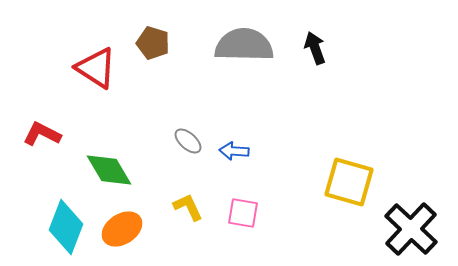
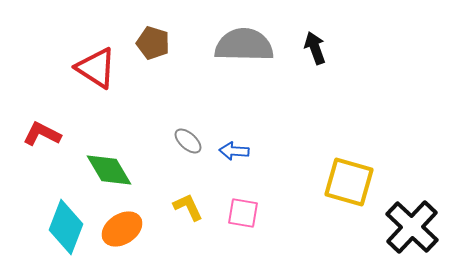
black cross: moved 1 px right, 2 px up
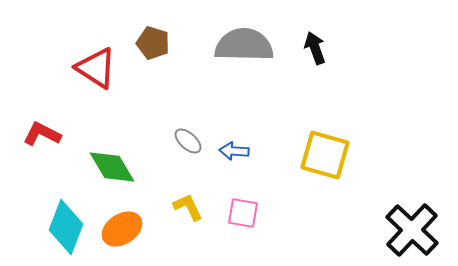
green diamond: moved 3 px right, 3 px up
yellow square: moved 24 px left, 27 px up
black cross: moved 3 px down
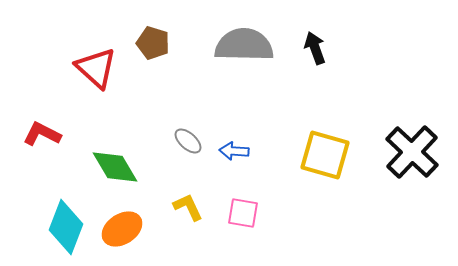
red triangle: rotated 9 degrees clockwise
green diamond: moved 3 px right
black cross: moved 78 px up
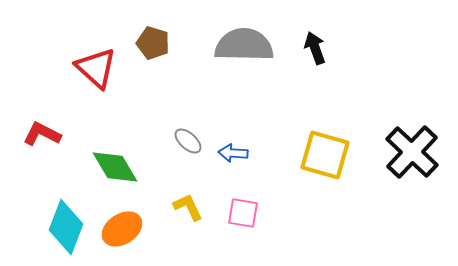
blue arrow: moved 1 px left, 2 px down
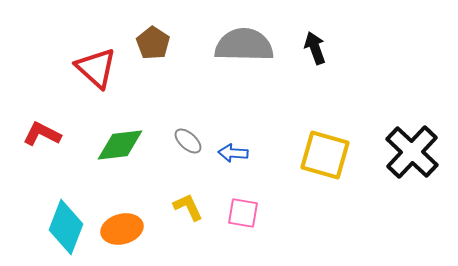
brown pentagon: rotated 16 degrees clockwise
green diamond: moved 5 px right, 22 px up; rotated 66 degrees counterclockwise
orange ellipse: rotated 18 degrees clockwise
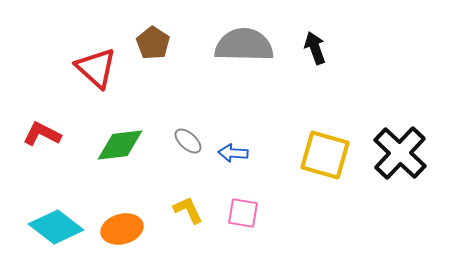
black cross: moved 12 px left, 1 px down
yellow L-shape: moved 3 px down
cyan diamond: moved 10 px left; rotated 74 degrees counterclockwise
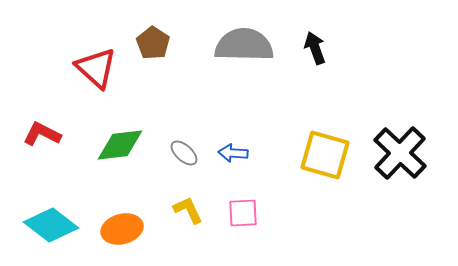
gray ellipse: moved 4 px left, 12 px down
pink square: rotated 12 degrees counterclockwise
cyan diamond: moved 5 px left, 2 px up
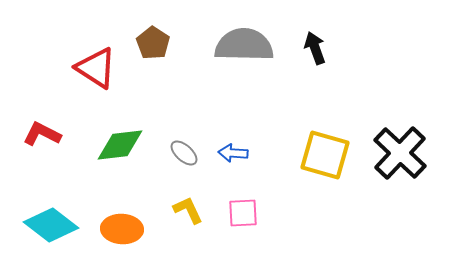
red triangle: rotated 9 degrees counterclockwise
orange ellipse: rotated 18 degrees clockwise
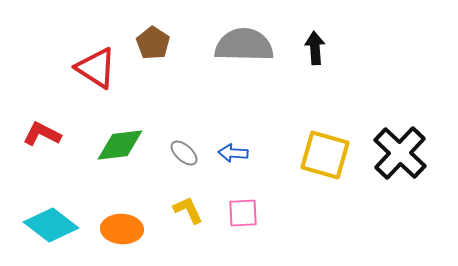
black arrow: rotated 16 degrees clockwise
